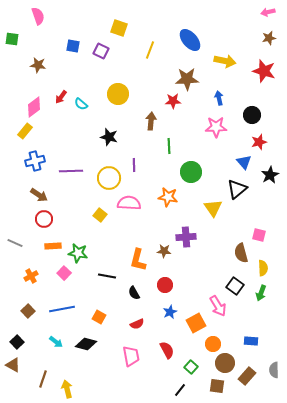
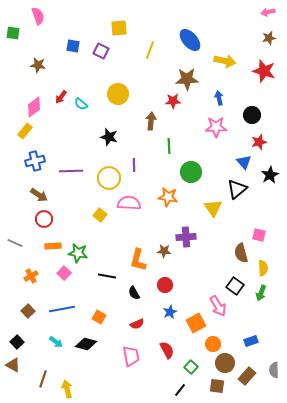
yellow square at (119, 28): rotated 24 degrees counterclockwise
green square at (12, 39): moved 1 px right, 6 px up
blue rectangle at (251, 341): rotated 24 degrees counterclockwise
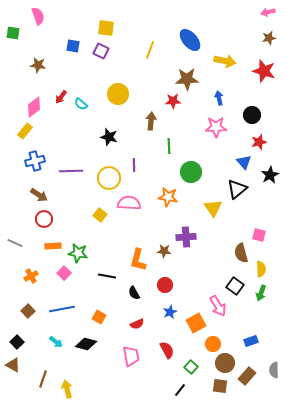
yellow square at (119, 28): moved 13 px left; rotated 12 degrees clockwise
yellow semicircle at (263, 268): moved 2 px left, 1 px down
brown square at (217, 386): moved 3 px right
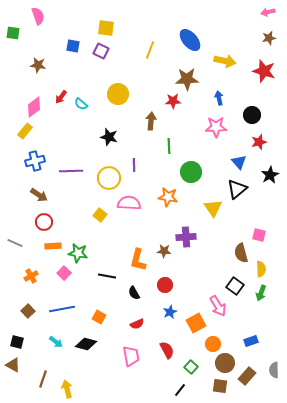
blue triangle at (244, 162): moved 5 px left
red circle at (44, 219): moved 3 px down
black square at (17, 342): rotated 32 degrees counterclockwise
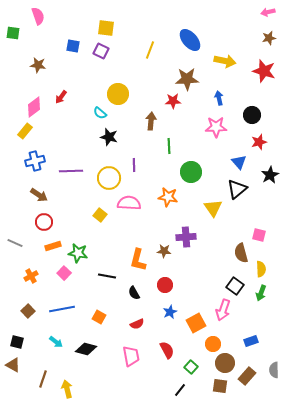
cyan semicircle at (81, 104): moved 19 px right, 9 px down
orange rectangle at (53, 246): rotated 14 degrees counterclockwise
pink arrow at (218, 306): moved 5 px right, 4 px down; rotated 50 degrees clockwise
black diamond at (86, 344): moved 5 px down
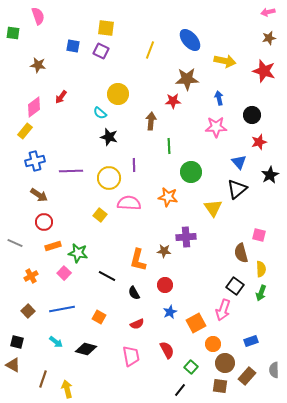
black line at (107, 276): rotated 18 degrees clockwise
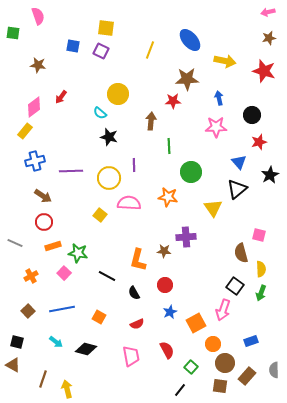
brown arrow at (39, 195): moved 4 px right, 1 px down
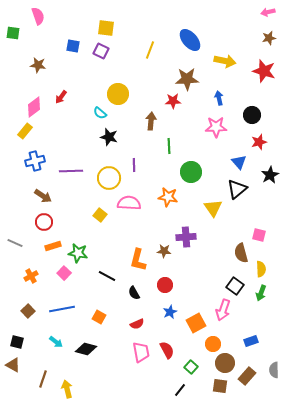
pink trapezoid at (131, 356): moved 10 px right, 4 px up
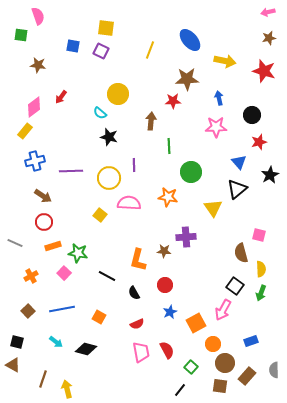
green square at (13, 33): moved 8 px right, 2 px down
pink arrow at (223, 310): rotated 10 degrees clockwise
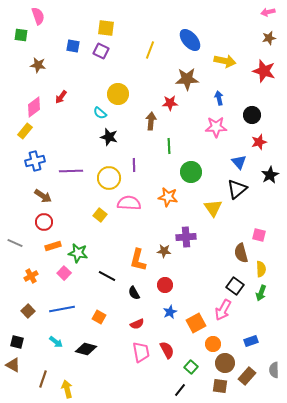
red star at (173, 101): moved 3 px left, 2 px down
